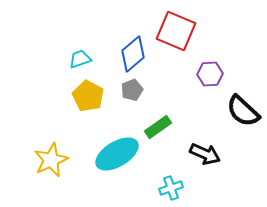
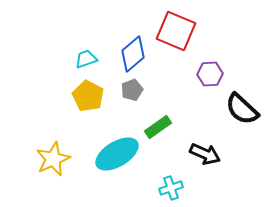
cyan trapezoid: moved 6 px right
black semicircle: moved 1 px left, 2 px up
yellow star: moved 2 px right, 1 px up
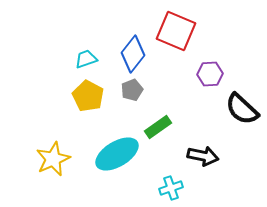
blue diamond: rotated 12 degrees counterclockwise
black arrow: moved 2 px left, 2 px down; rotated 12 degrees counterclockwise
